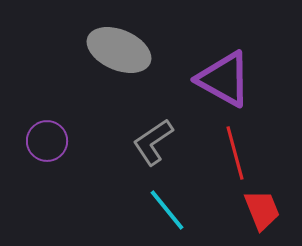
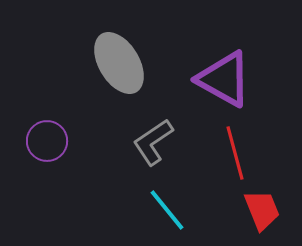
gray ellipse: moved 13 px down; rotated 36 degrees clockwise
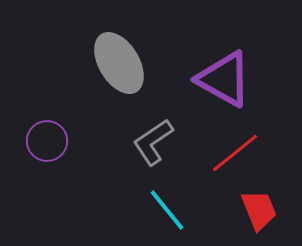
red line: rotated 66 degrees clockwise
red trapezoid: moved 3 px left
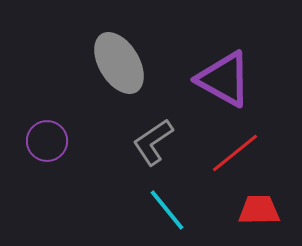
red trapezoid: rotated 69 degrees counterclockwise
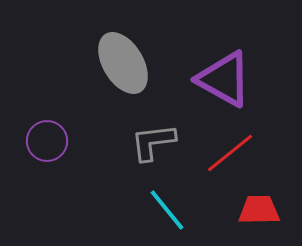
gray ellipse: moved 4 px right
gray L-shape: rotated 27 degrees clockwise
red line: moved 5 px left
